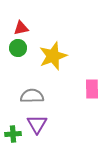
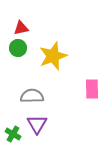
green cross: rotated 35 degrees clockwise
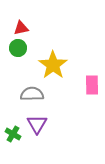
yellow star: moved 9 px down; rotated 16 degrees counterclockwise
pink rectangle: moved 4 px up
gray semicircle: moved 2 px up
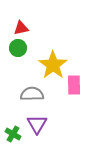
pink rectangle: moved 18 px left
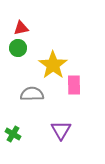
purple triangle: moved 24 px right, 6 px down
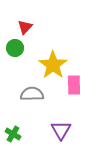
red triangle: moved 4 px right, 1 px up; rotated 35 degrees counterclockwise
green circle: moved 3 px left
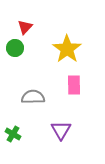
yellow star: moved 14 px right, 16 px up
gray semicircle: moved 1 px right, 3 px down
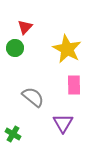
yellow star: rotated 8 degrees counterclockwise
gray semicircle: rotated 40 degrees clockwise
purple triangle: moved 2 px right, 7 px up
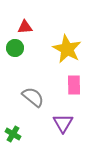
red triangle: rotated 42 degrees clockwise
